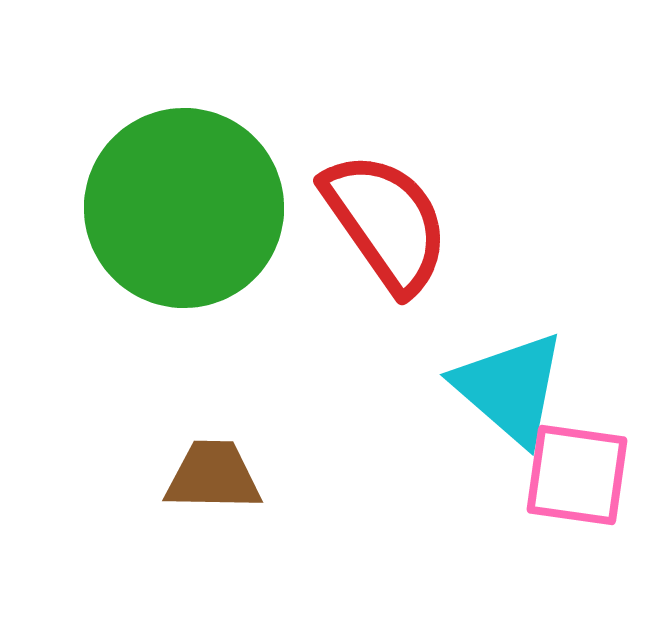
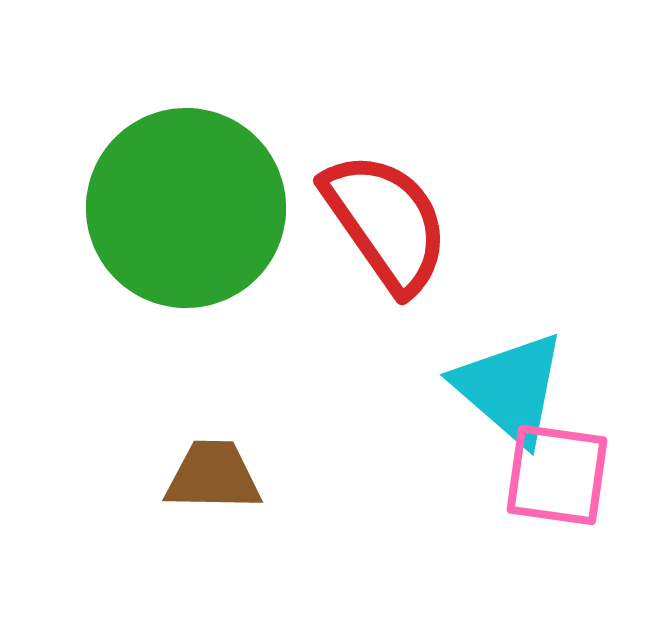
green circle: moved 2 px right
pink square: moved 20 px left
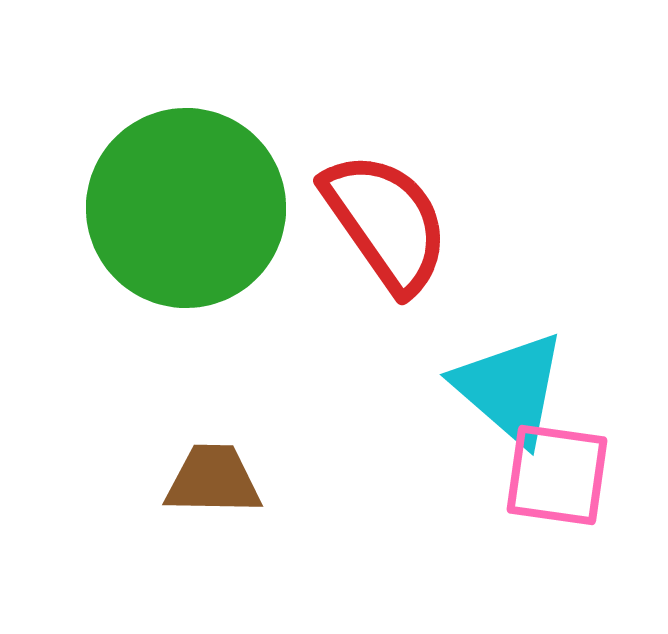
brown trapezoid: moved 4 px down
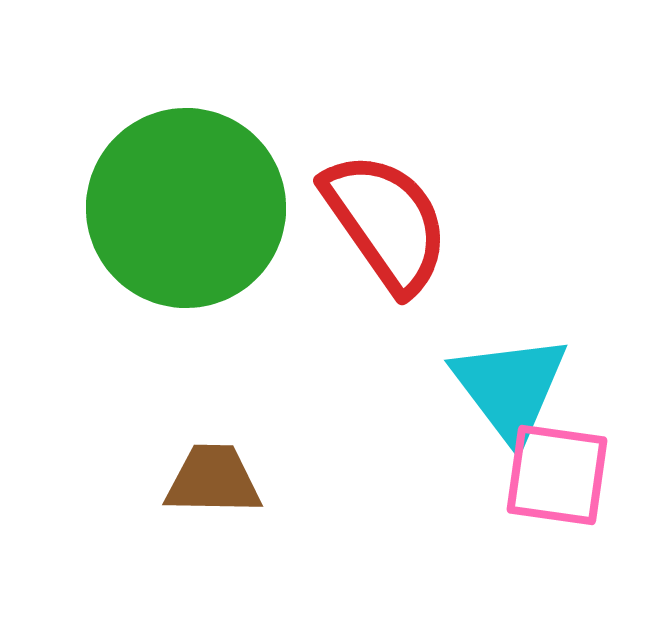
cyan triangle: rotated 12 degrees clockwise
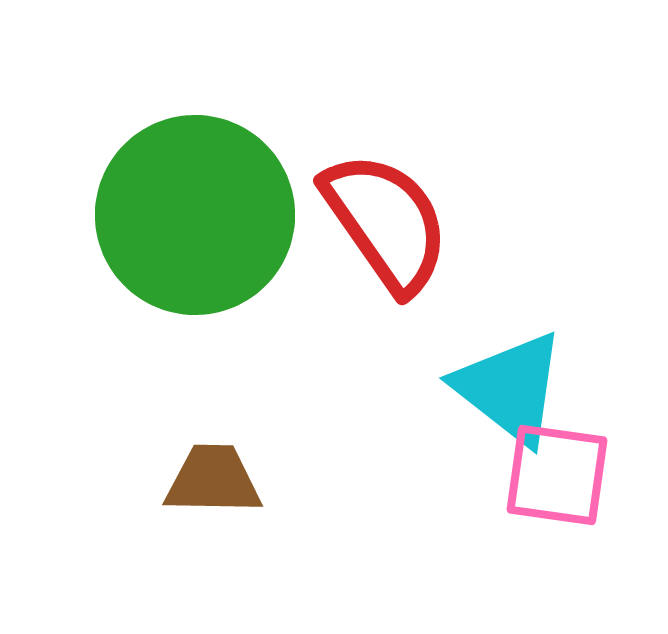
green circle: moved 9 px right, 7 px down
cyan triangle: rotated 15 degrees counterclockwise
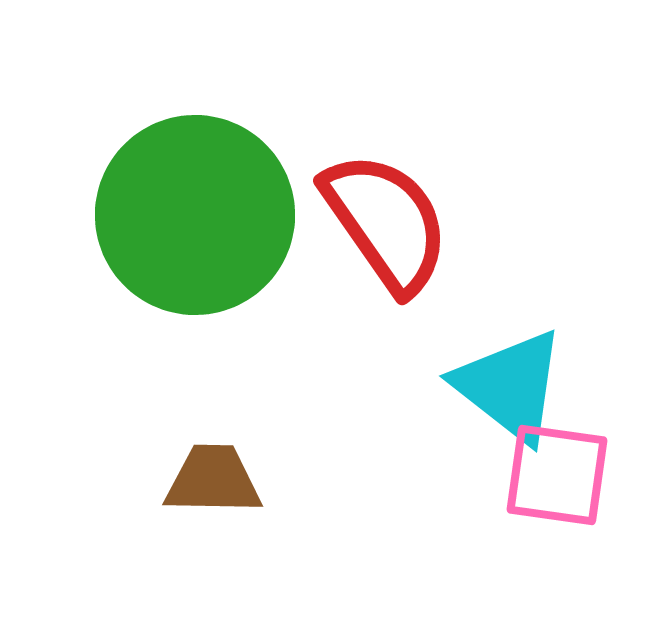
cyan triangle: moved 2 px up
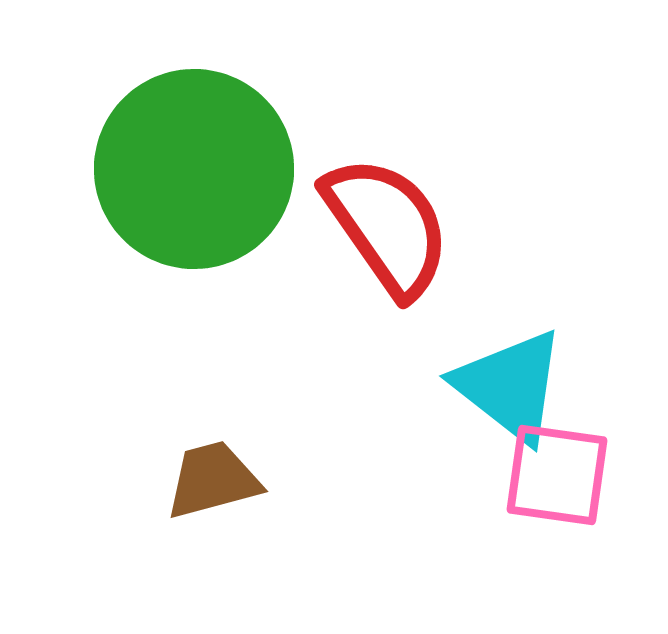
green circle: moved 1 px left, 46 px up
red semicircle: moved 1 px right, 4 px down
brown trapezoid: rotated 16 degrees counterclockwise
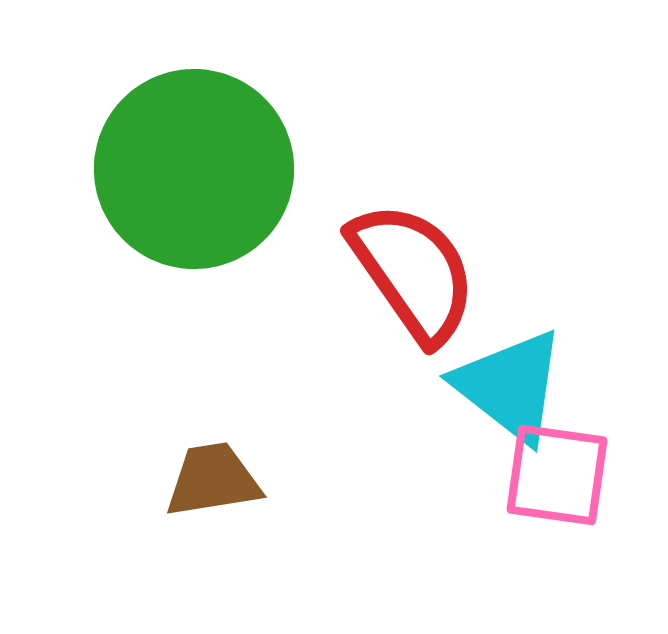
red semicircle: moved 26 px right, 46 px down
brown trapezoid: rotated 6 degrees clockwise
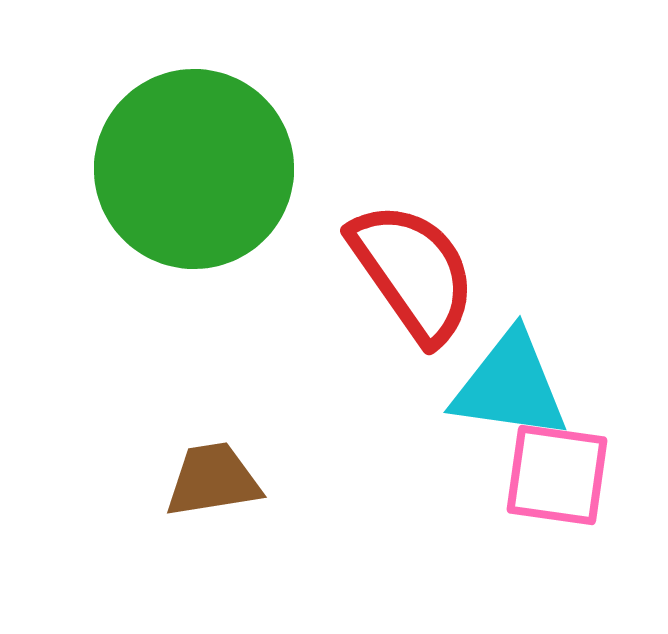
cyan triangle: rotated 30 degrees counterclockwise
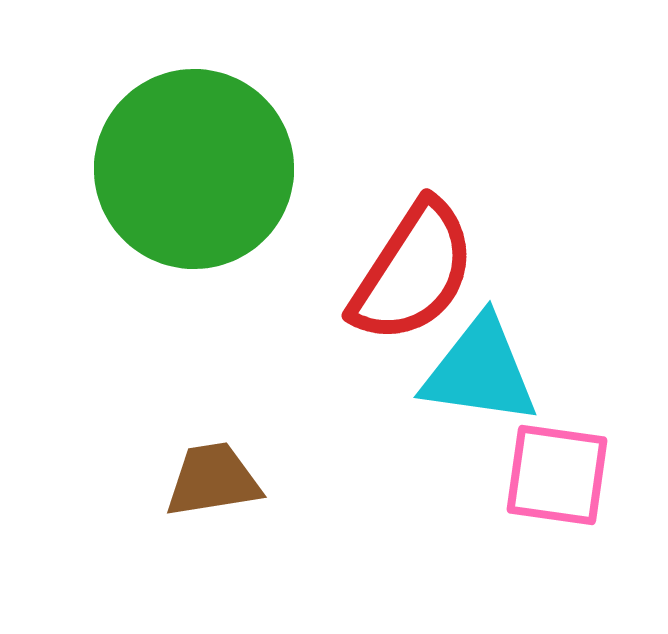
red semicircle: rotated 68 degrees clockwise
cyan triangle: moved 30 px left, 15 px up
